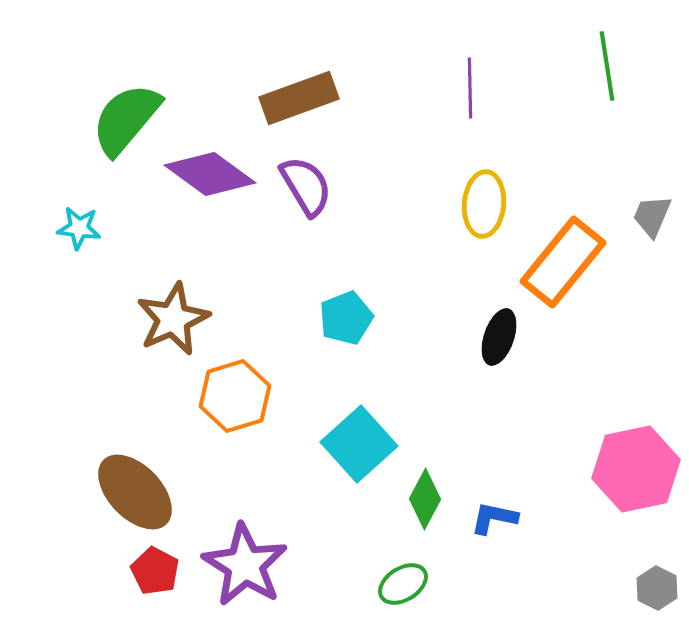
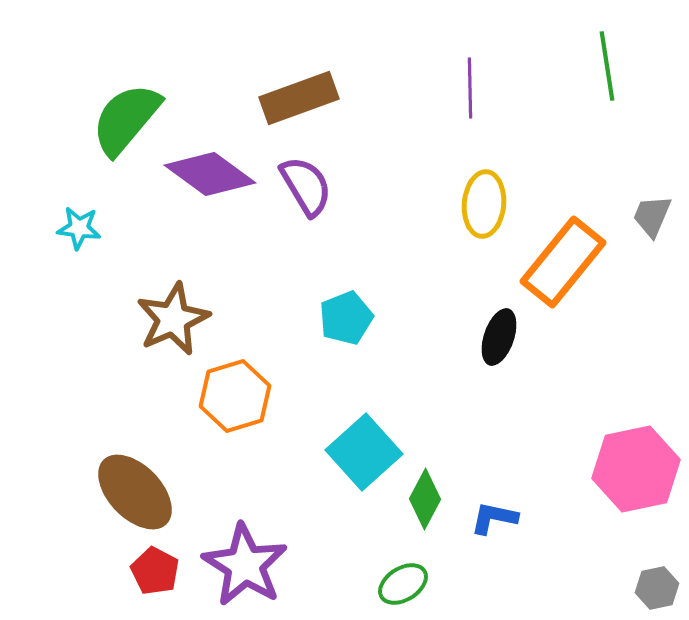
cyan square: moved 5 px right, 8 px down
gray hexagon: rotated 21 degrees clockwise
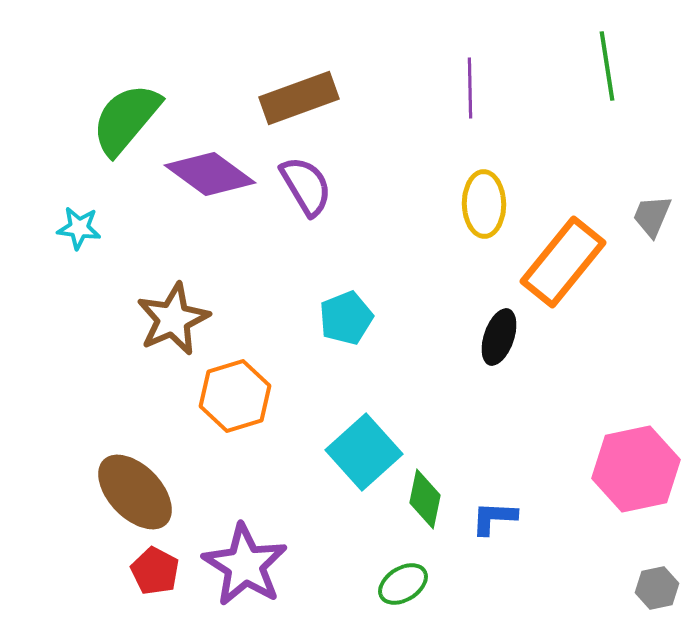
yellow ellipse: rotated 6 degrees counterclockwise
green diamond: rotated 16 degrees counterclockwise
blue L-shape: rotated 9 degrees counterclockwise
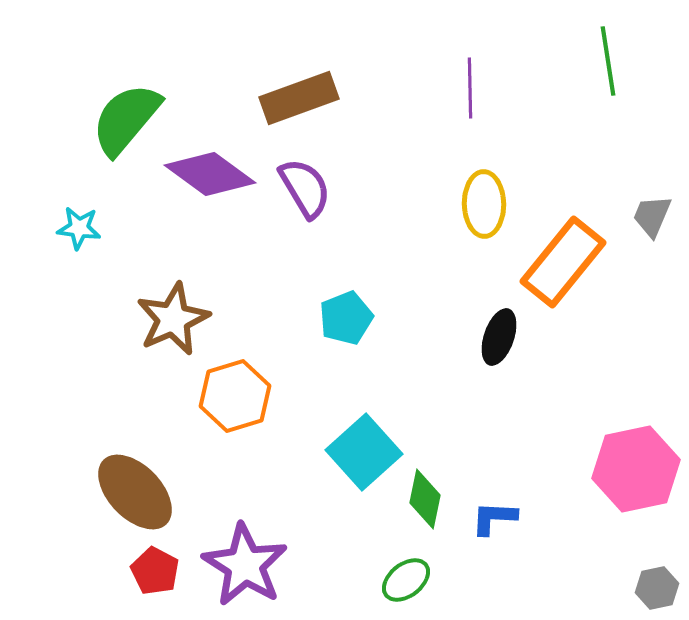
green line: moved 1 px right, 5 px up
purple semicircle: moved 1 px left, 2 px down
green ellipse: moved 3 px right, 4 px up; rotated 6 degrees counterclockwise
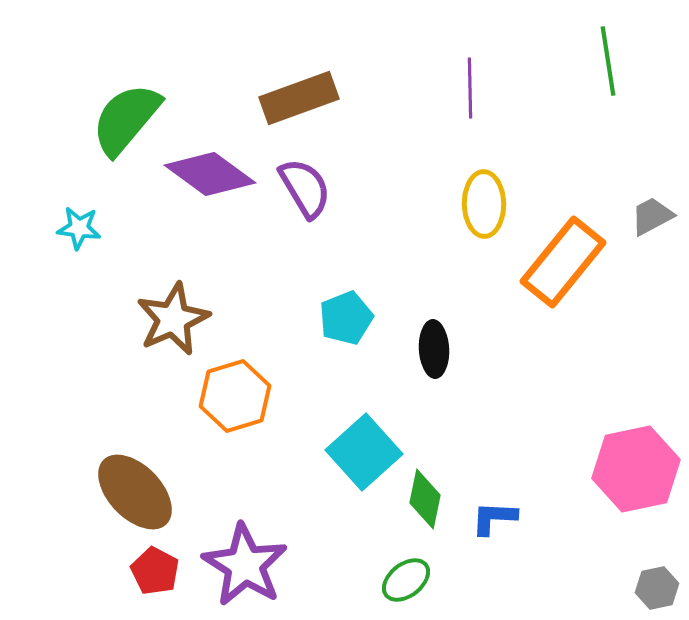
gray trapezoid: rotated 39 degrees clockwise
black ellipse: moved 65 px left, 12 px down; rotated 22 degrees counterclockwise
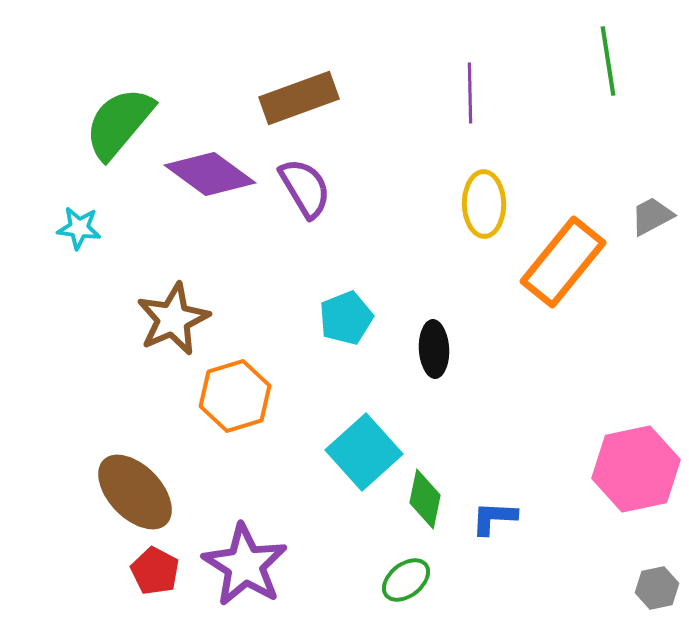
purple line: moved 5 px down
green semicircle: moved 7 px left, 4 px down
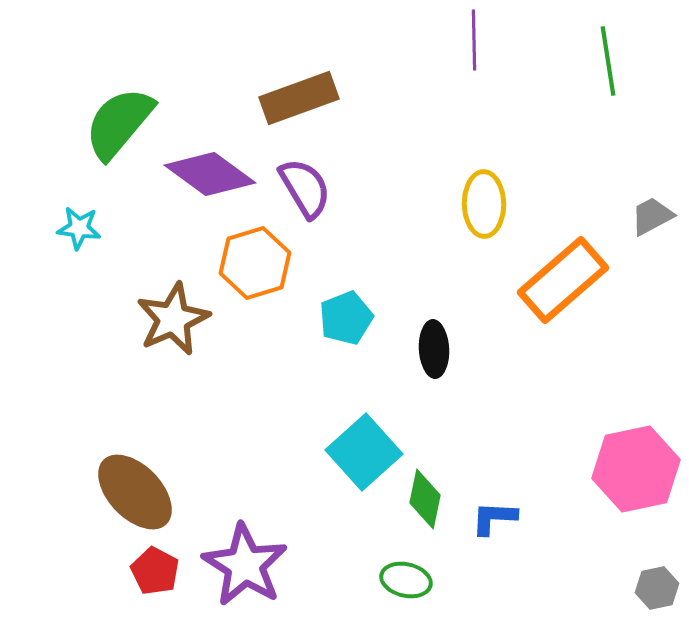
purple line: moved 4 px right, 53 px up
orange rectangle: moved 18 px down; rotated 10 degrees clockwise
orange hexagon: moved 20 px right, 133 px up
green ellipse: rotated 51 degrees clockwise
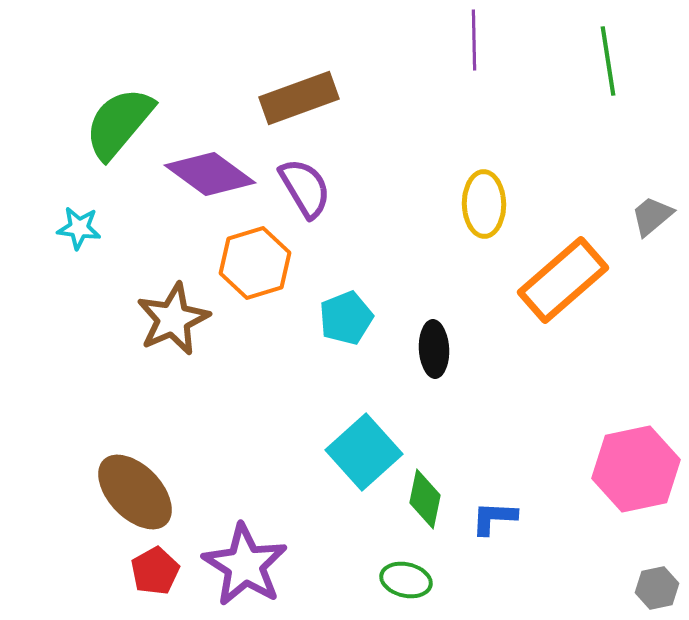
gray trapezoid: rotated 12 degrees counterclockwise
red pentagon: rotated 15 degrees clockwise
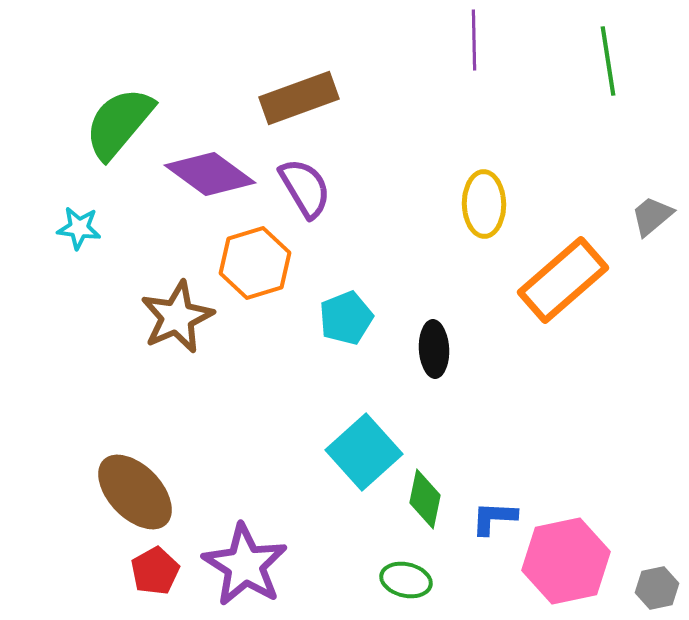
brown star: moved 4 px right, 2 px up
pink hexagon: moved 70 px left, 92 px down
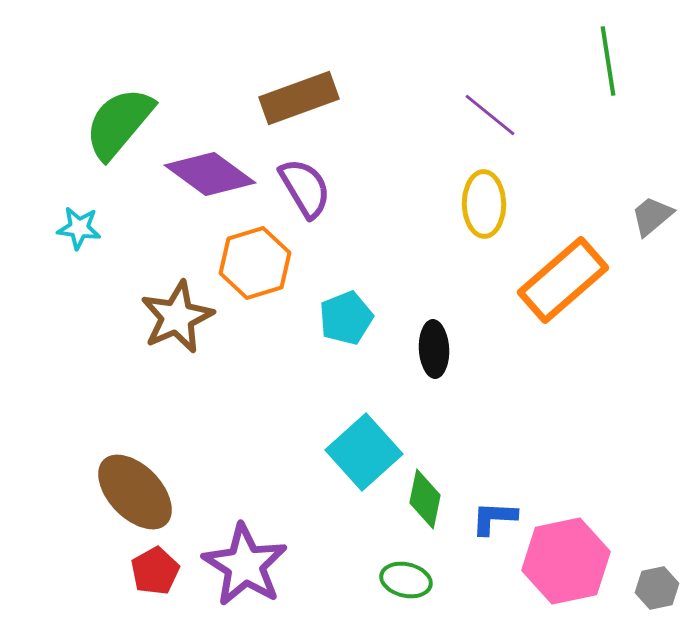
purple line: moved 16 px right, 75 px down; rotated 50 degrees counterclockwise
